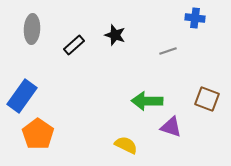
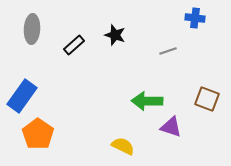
yellow semicircle: moved 3 px left, 1 px down
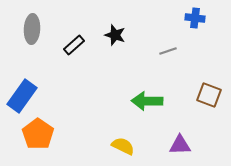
brown square: moved 2 px right, 4 px up
purple triangle: moved 9 px right, 18 px down; rotated 20 degrees counterclockwise
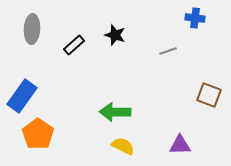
green arrow: moved 32 px left, 11 px down
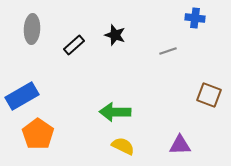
blue rectangle: rotated 24 degrees clockwise
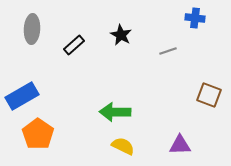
black star: moved 6 px right; rotated 10 degrees clockwise
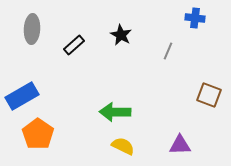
gray line: rotated 48 degrees counterclockwise
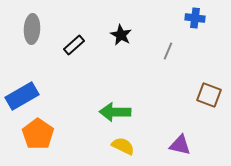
purple triangle: rotated 15 degrees clockwise
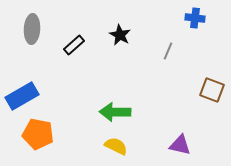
black star: moved 1 px left
brown square: moved 3 px right, 5 px up
orange pentagon: rotated 24 degrees counterclockwise
yellow semicircle: moved 7 px left
